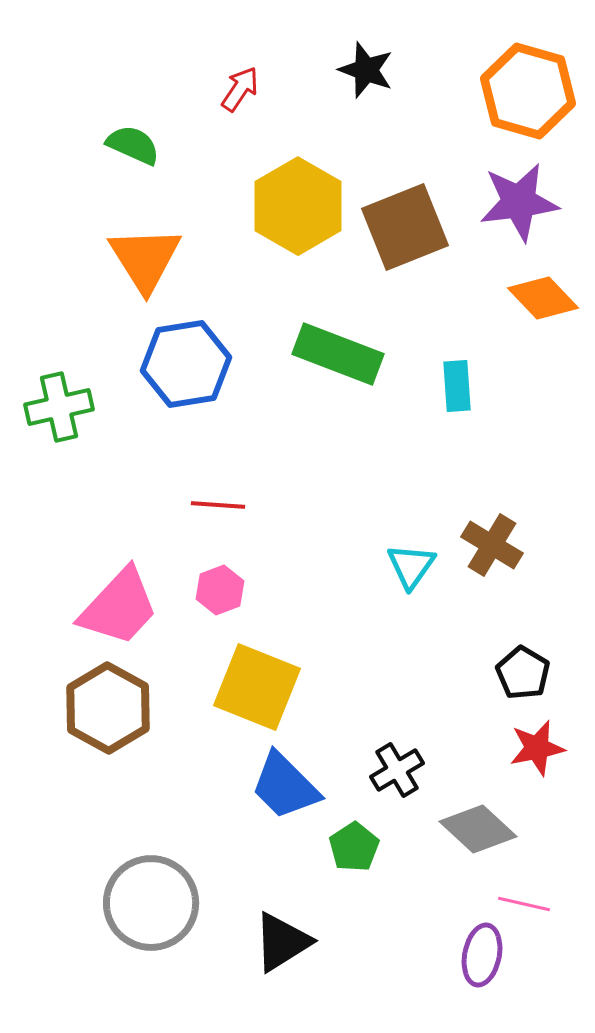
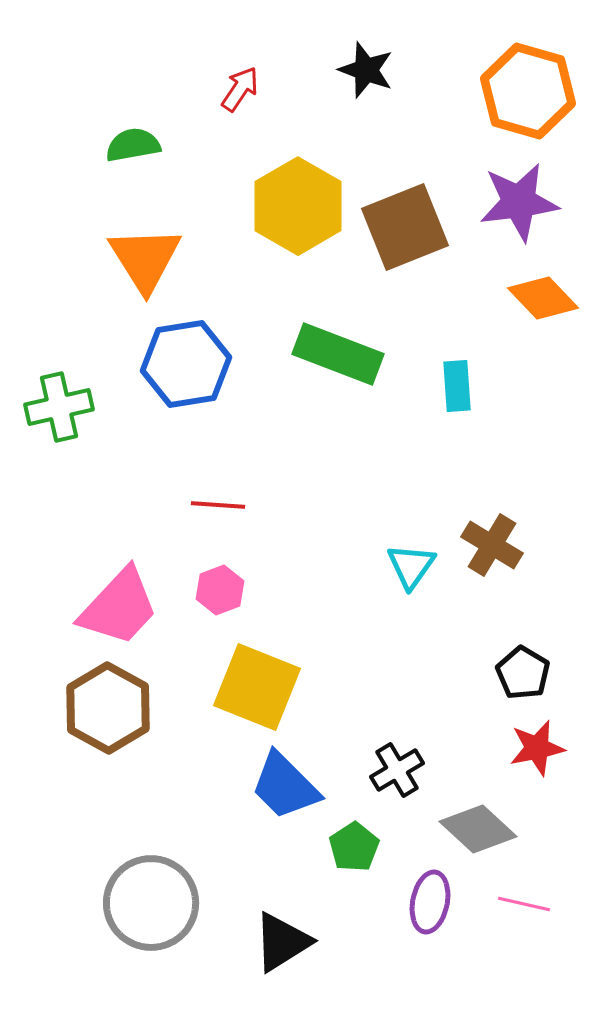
green semicircle: rotated 34 degrees counterclockwise
purple ellipse: moved 52 px left, 53 px up
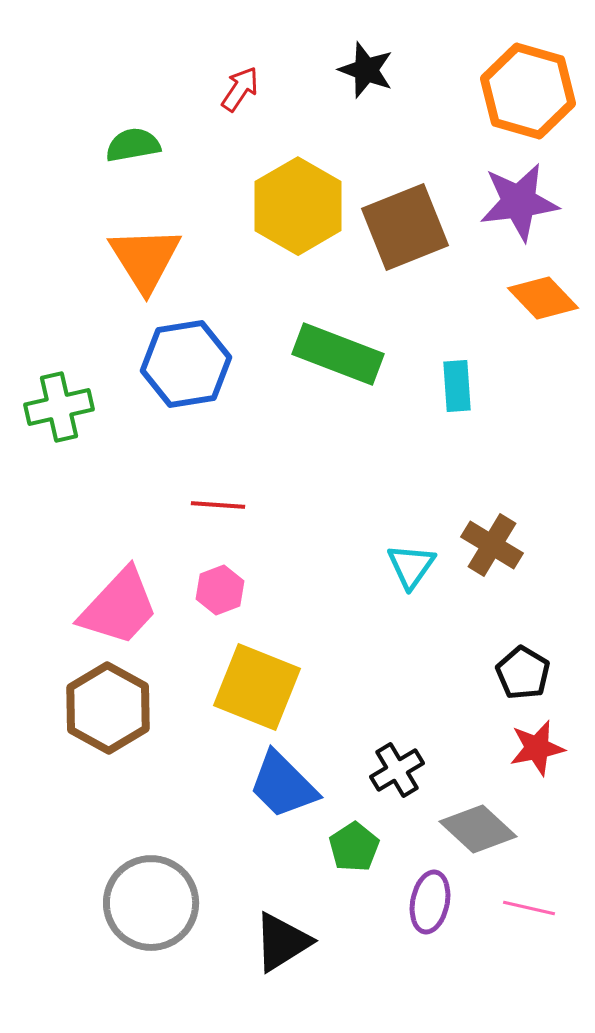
blue trapezoid: moved 2 px left, 1 px up
pink line: moved 5 px right, 4 px down
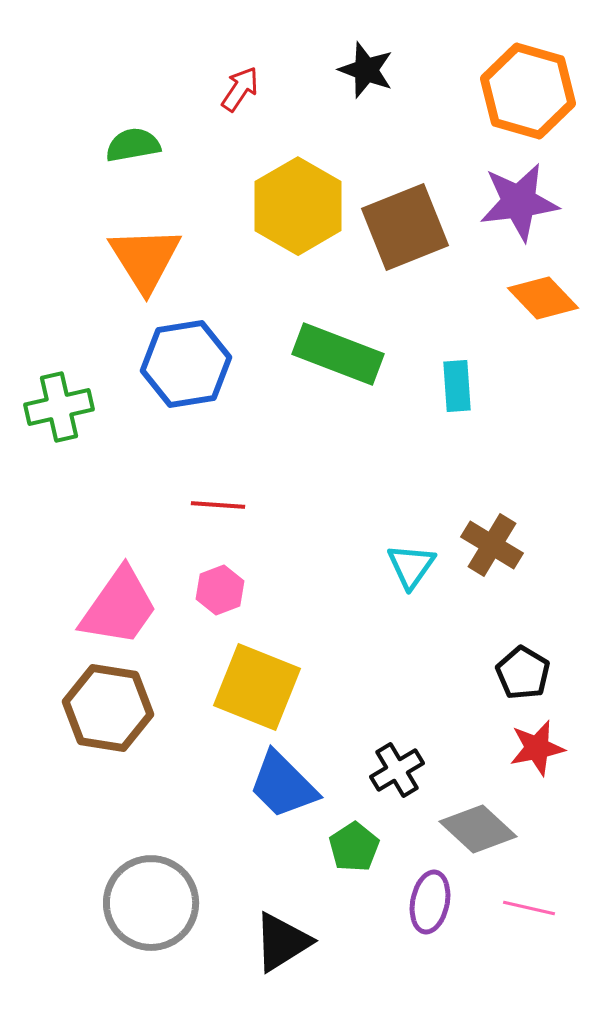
pink trapezoid: rotated 8 degrees counterclockwise
brown hexagon: rotated 20 degrees counterclockwise
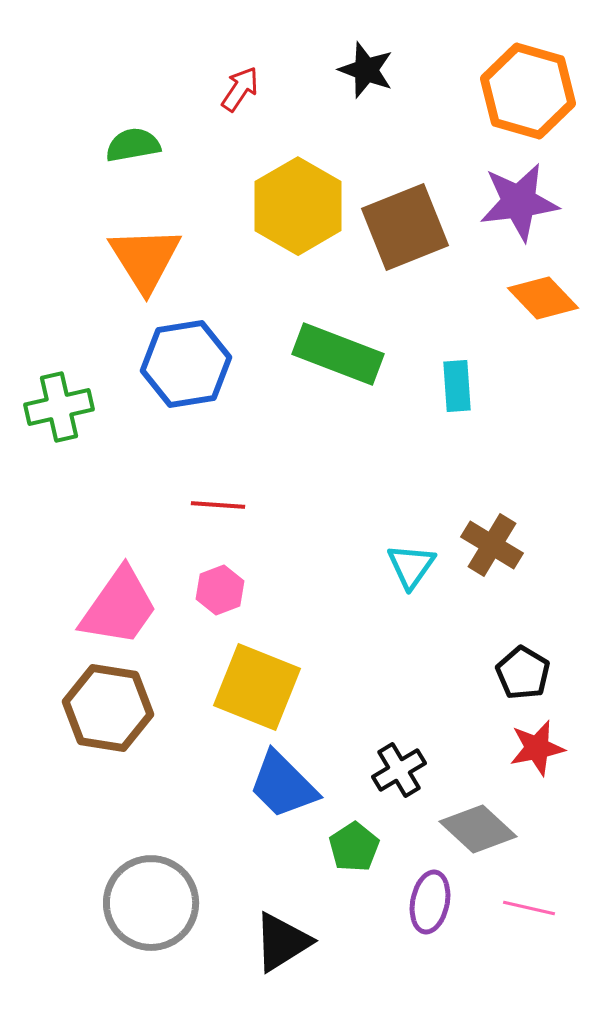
black cross: moved 2 px right
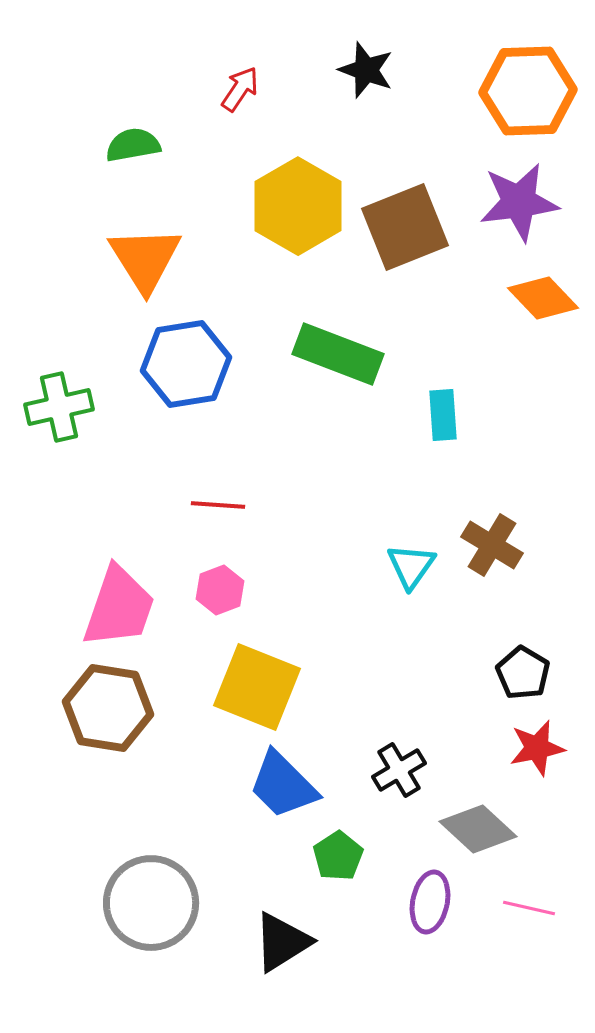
orange hexagon: rotated 18 degrees counterclockwise
cyan rectangle: moved 14 px left, 29 px down
pink trapezoid: rotated 16 degrees counterclockwise
green pentagon: moved 16 px left, 9 px down
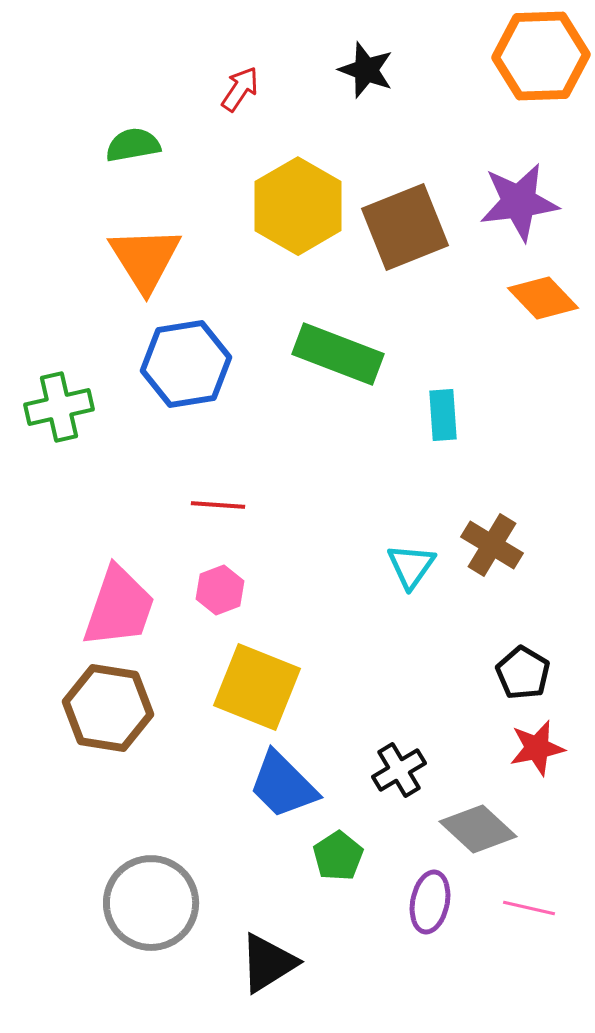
orange hexagon: moved 13 px right, 35 px up
black triangle: moved 14 px left, 21 px down
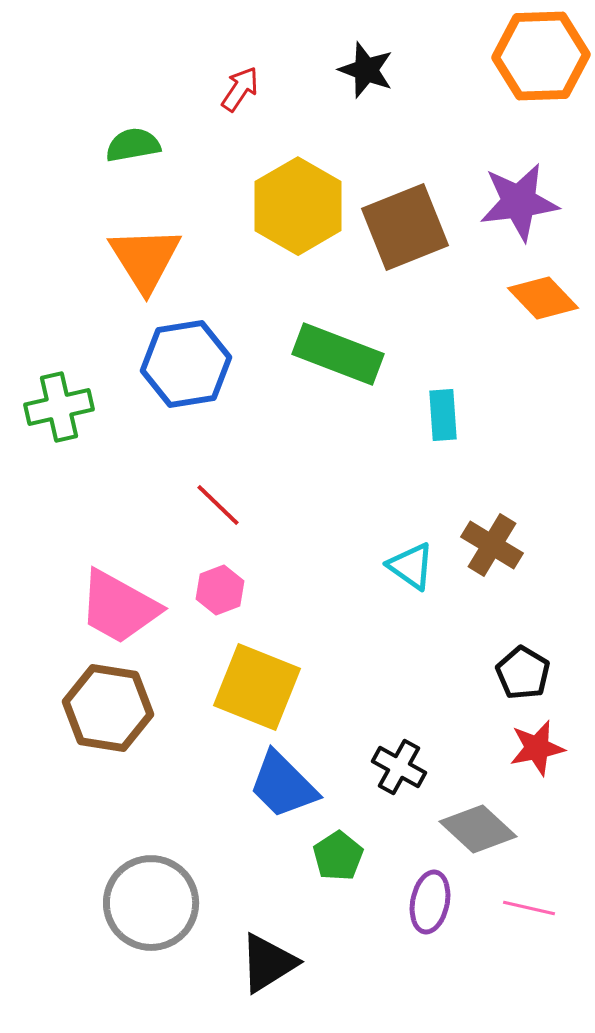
red line: rotated 40 degrees clockwise
cyan triangle: rotated 30 degrees counterclockwise
pink trapezoid: rotated 100 degrees clockwise
black cross: moved 3 px up; rotated 30 degrees counterclockwise
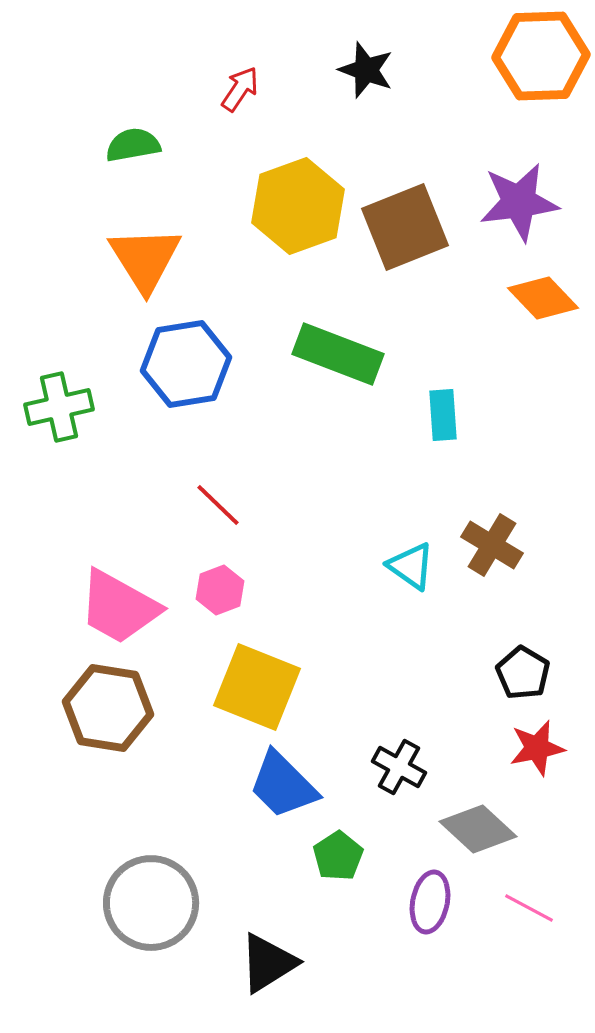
yellow hexagon: rotated 10 degrees clockwise
pink line: rotated 15 degrees clockwise
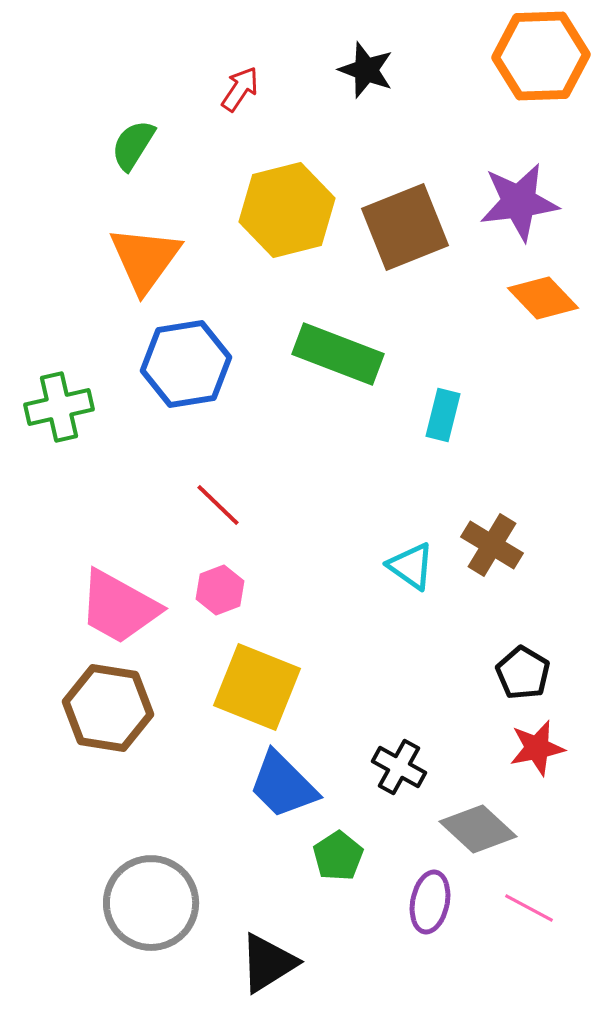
green semicircle: rotated 48 degrees counterclockwise
yellow hexagon: moved 11 px left, 4 px down; rotated 6 degrees clockwise
orange triangle: rotated 8 degrees clockwise
cyan rectangle: rotated 18 degrees clockwise
